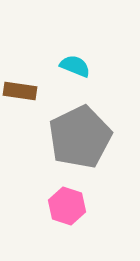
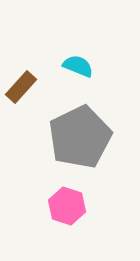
cyan semicircle: moved 3 px right
brown rectangle: moved 1 px right, 4 px up; rotated 56 degrees counterclockwise
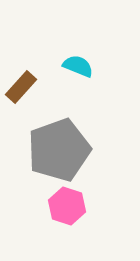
gray pentagon: moved 21 px left, 13 px down; rotated 6 degrees clockwise
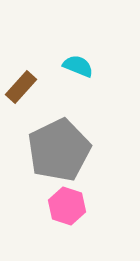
gray pentagon: rotated 6 degrees counterclockwise
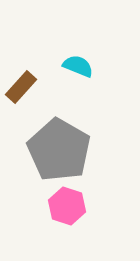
gray pentagon: rotated 16 degrees counterclockwise
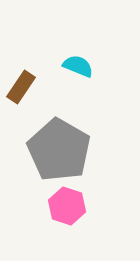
brown rectangle: rotated 8 degrees counterclockwise
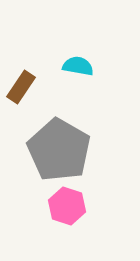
cyan semicircle: rotated 12 degrees counterclockwise
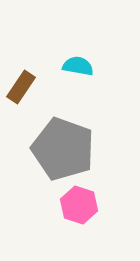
gray pentagon: moved 4 px right, 1 px up; rotated 10 degrees counterclockwise
pink hexagon: moved 12 px right, 1 px up
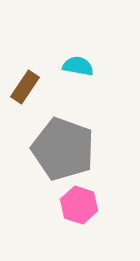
brown rectangle: moved 4 px right
